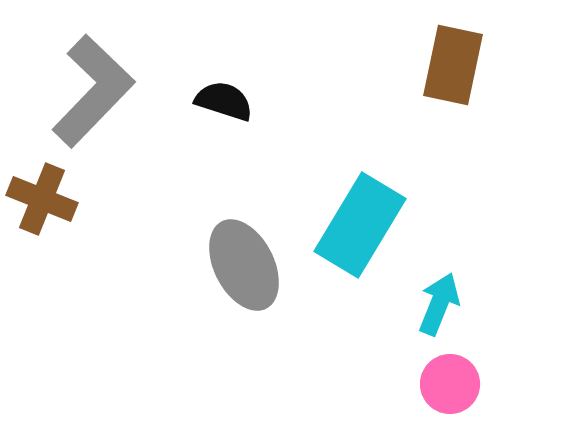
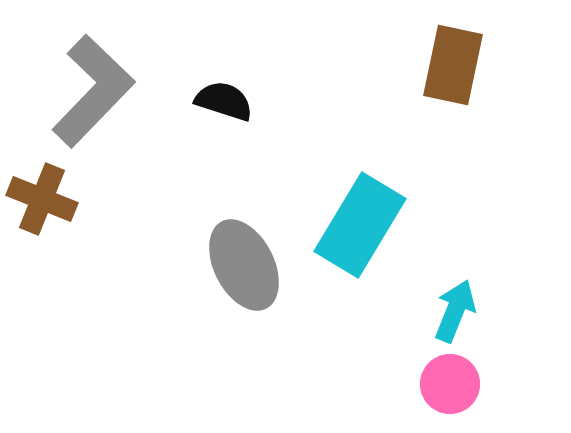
cyan arrow: moved 16 px right, 7 px down
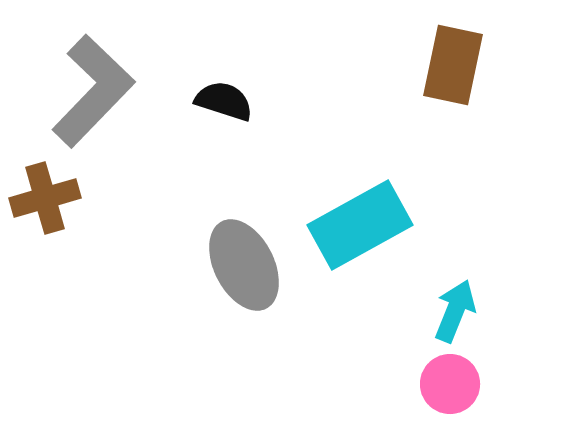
brown cross: moved 3 px right, 1 px up; rotated 38 degrees counterclockwise
cyan rectangle: rotated 30 degrees clockwise
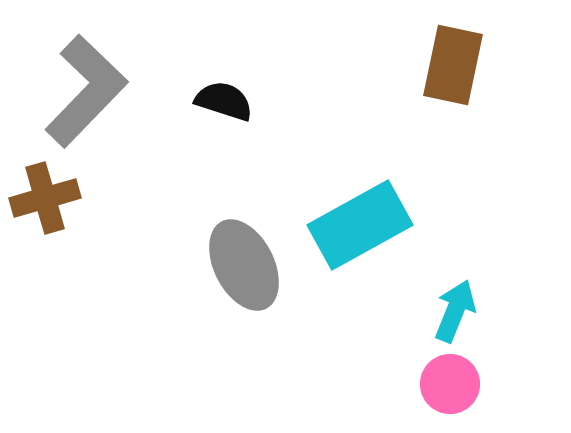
gray L-shape: moved 7 px left
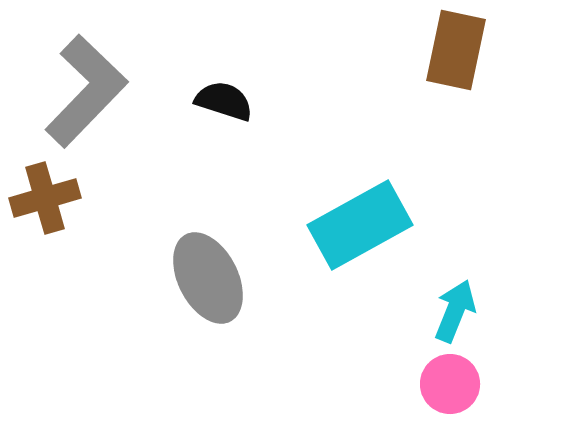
brown rectangle: moved 3 px right, 15 px up
gray ellipse: moved 36 px left, 13 px down
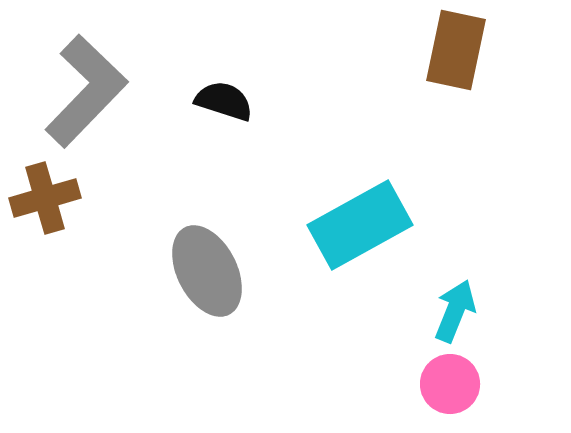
gray ellipse: moved 1 px left, 7 px up
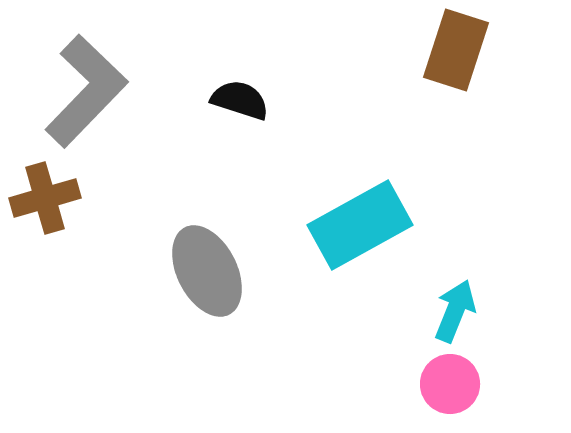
brown rectangle: rotated 6 degrees clockwise
black semicircle: moved 16 px right, 1 px up
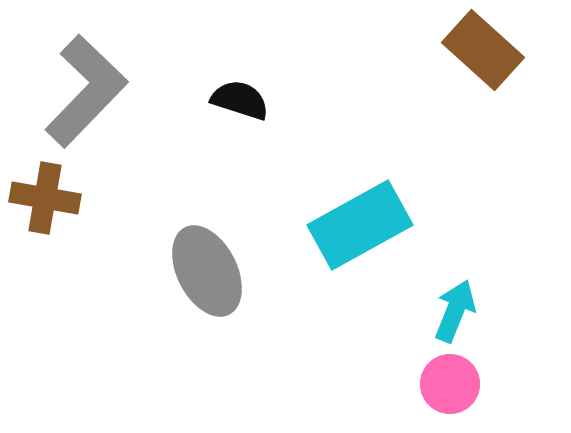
brown rectangle: moved 27 px right; rotated 66 degrees counterclockwise
brown cross: rotated 26 degrees clockwise
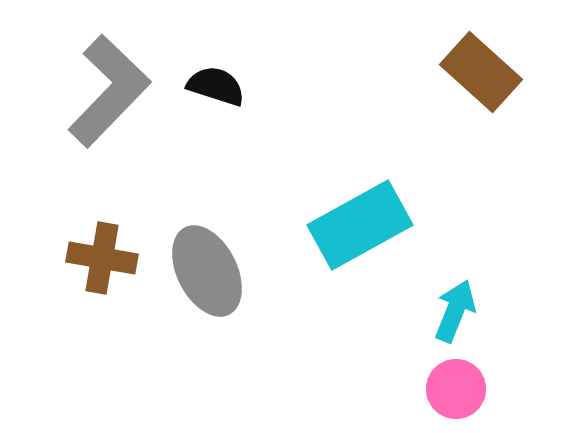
brown rectangle: moved 2 px left, 22 px down
gray L-shape: moved 23 px right
black semicircle: moved 24 px left, 14 px up
brown cross: moved 57 px right, 60 px down
pink circle: moved 6 px right, 5 px down
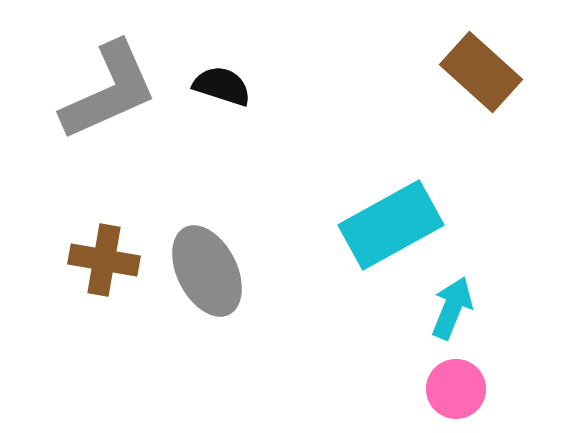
black semicircle: moved 6 px right
gray L-shape: rotated 22 degrees clockwise
cyan rectangle: moved 31 px right
brown cross: moved 2 px right, 2 px down
cyan arrow: moved 3 px left, 3 px up
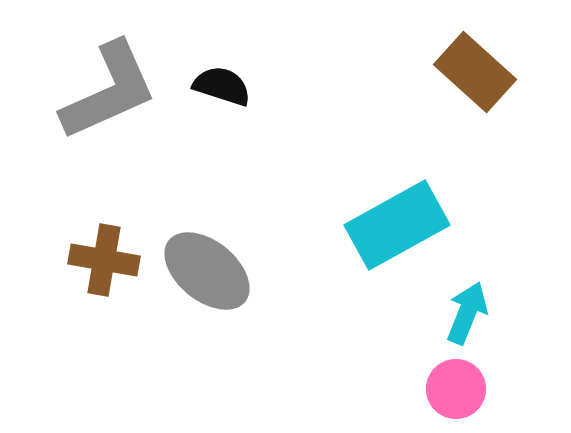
brown rectangle: moved 6 px left
cyan rectangle: moved 6 px right
gray ellipse: rotated 24 degrees counterclockwise
cyan arrow: moved 15 px right, 5 px down
